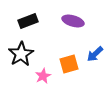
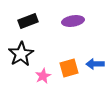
purple ellipse: rotated 25 degrees counterclockwise
blue arrow: moved 10 px down; rotated 42 degrees clockwise
orange square: moved 4 px down
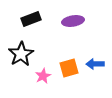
black rectangle: moved 3 px right, 2 px up
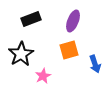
purple ellipse: rotated 60 degrees counterclockwise
blue arrow: rotated 108 degrees counterclockwise
orange square: moved 18 px up
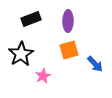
purple ellipse: moved 5 px left; rotated 20 degrees counterclockwise
blue arrow: rotated 24 degrees counterclockwise
